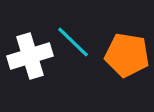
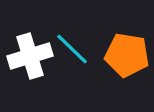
cyan line: moved 1 px left, 7 px down
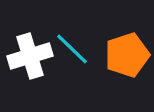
orange pentagon: rotated 27 degrees counterclockwise
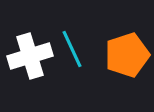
cyan line: rotated 21 degrees clockwise
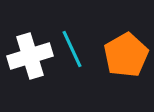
orange pentagon: moved 1 px left; rotated 12 degrees counterclockwise
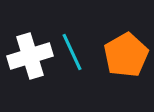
cyan line: moved 3 px down
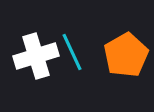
white cross: moved 6 px right
